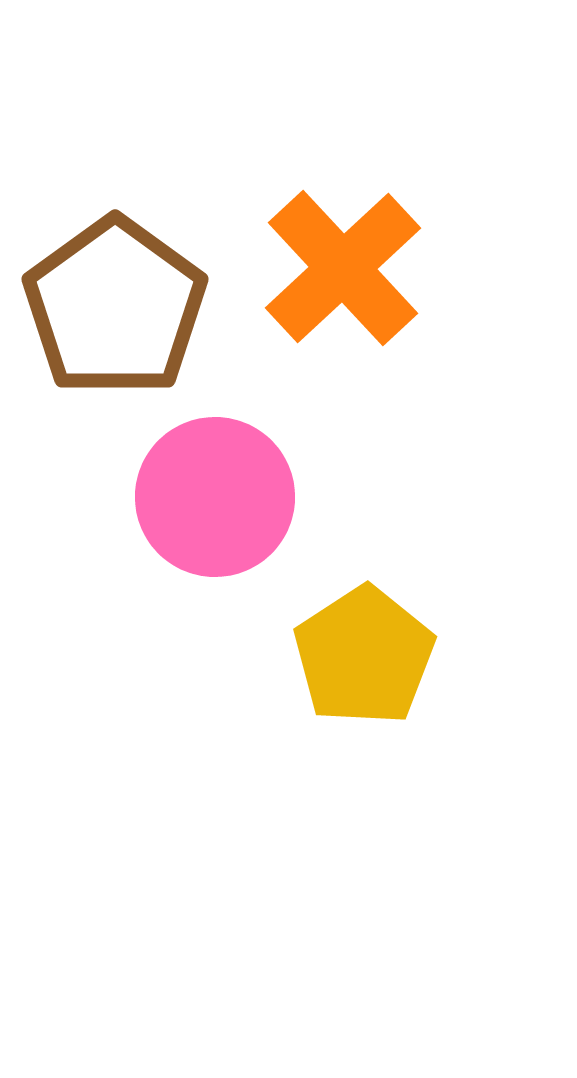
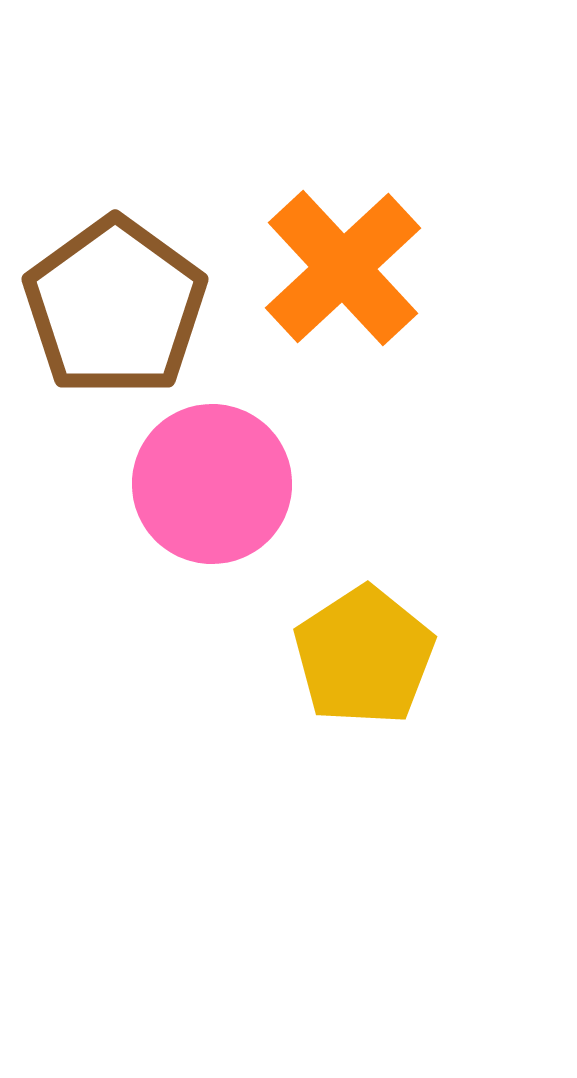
pink circle: moved 3 px left, 13 px up
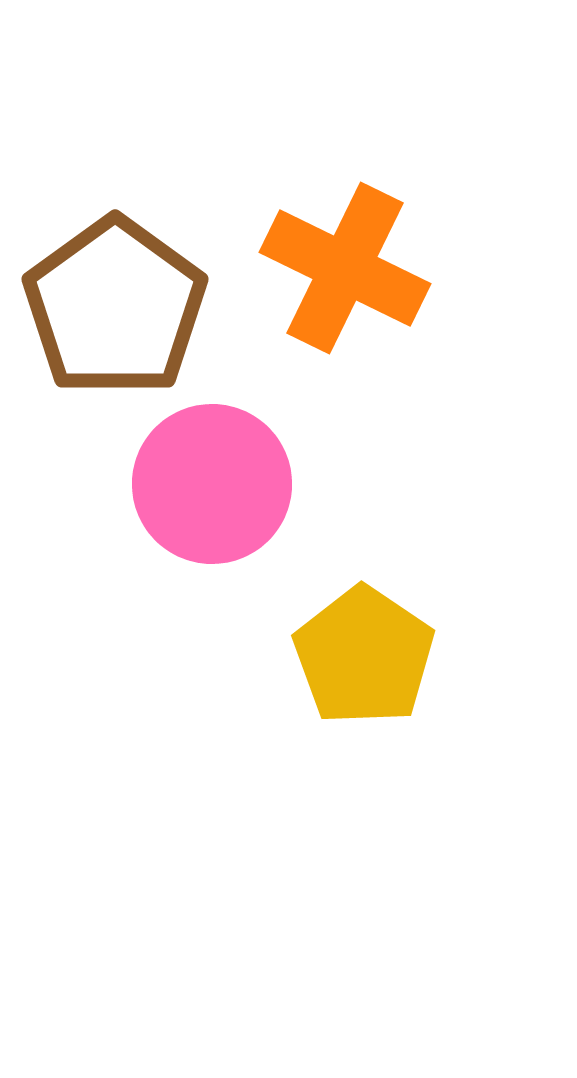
orange cross: moved 2 px right; rotated 21 degrees counterclockwise
yellow pentagon: rotated 5 degrees counterclockwise
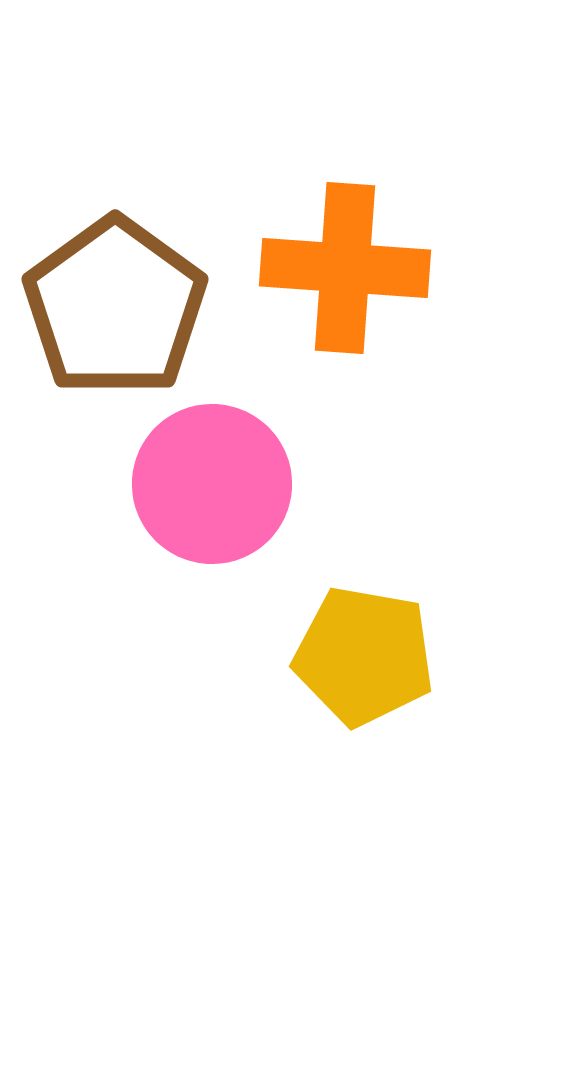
orange cross: rotated 22 degrees counterclockwise
yellow pentagon: rotated 24 degrees counterclockwise
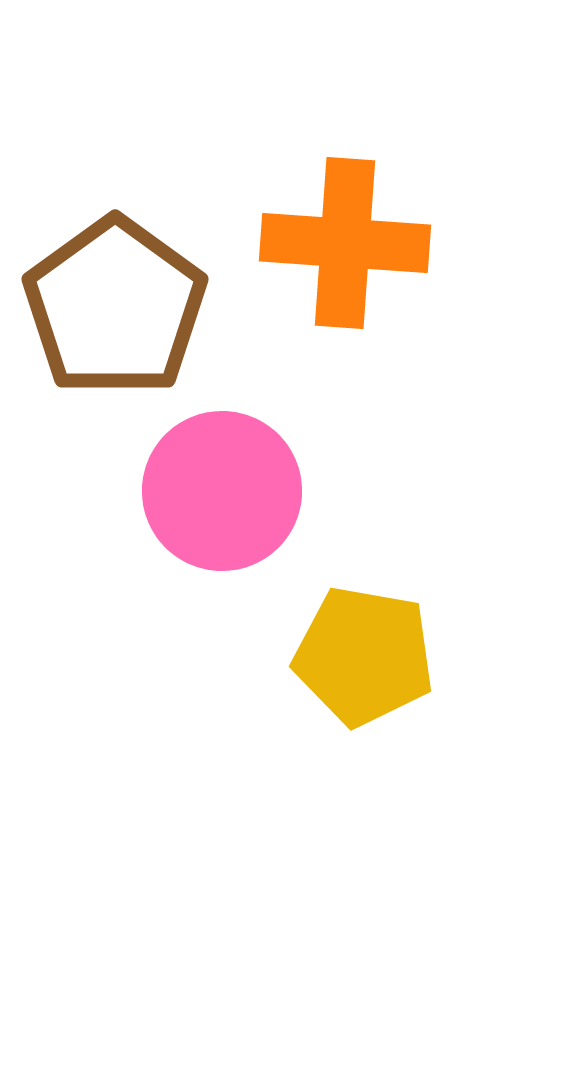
orange cross: moved 25 px up
pink circle: moved 10 px right, 7 px down
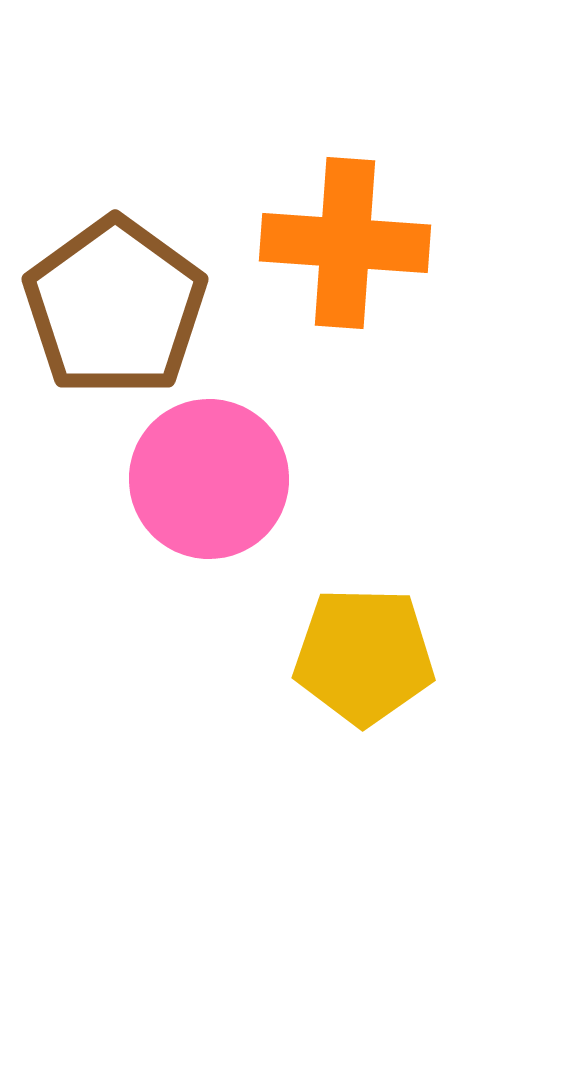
pink circle: moved 13 px left, 12 px up
yellow pentagon: rotated 9 degrees counterclockwise
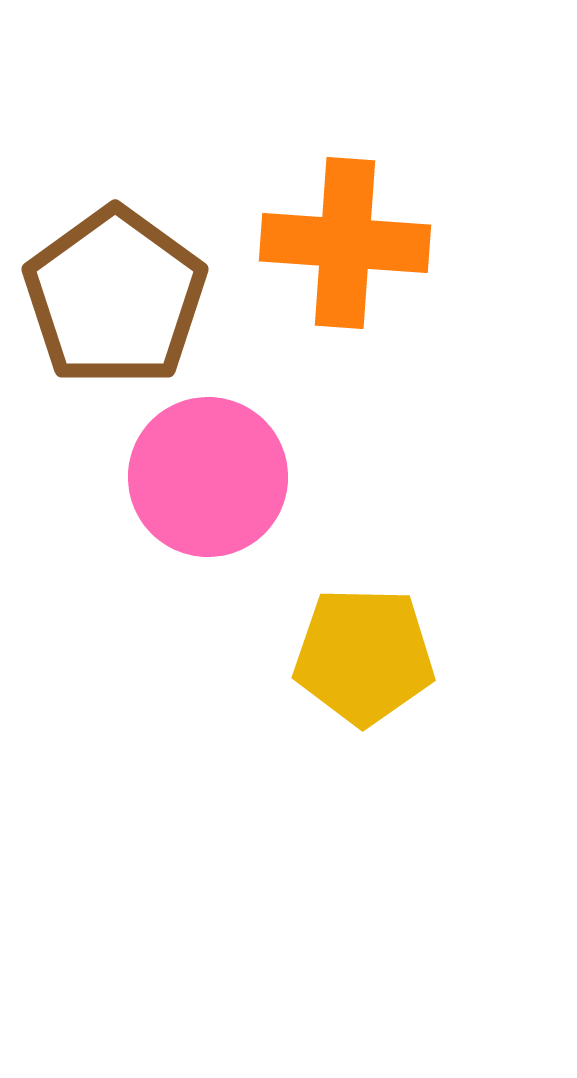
brown pentagon: moved 10 px up
pink circle: moved 1 px left, 2 px up
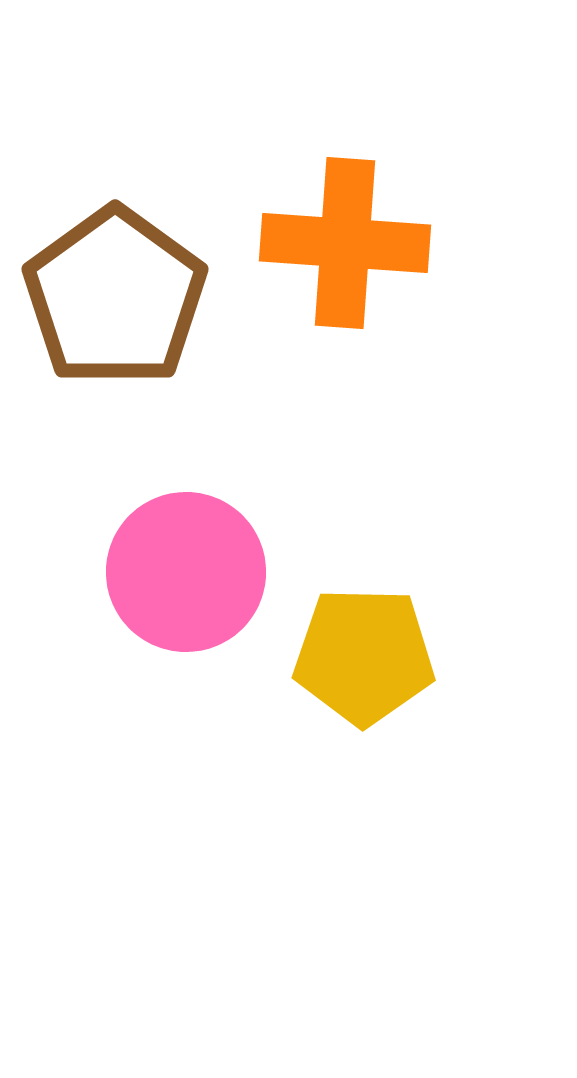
pink circle: moved 22 px left, 95 px down
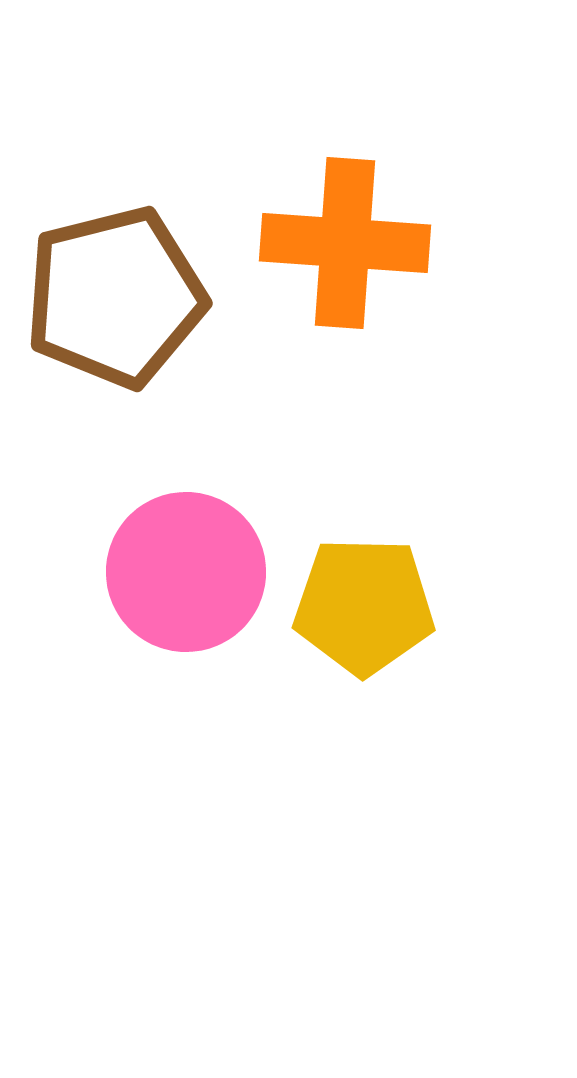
brown pentagon: rotated 22 degrees clockwise
yellow pentagon: moved 50 px up
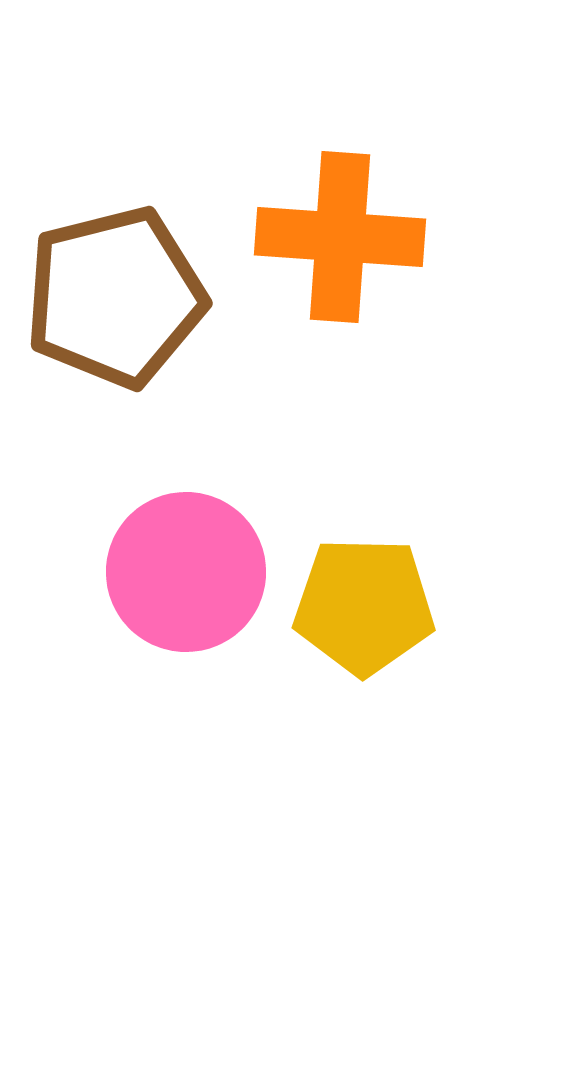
orange cross: moved 5 px left, 6 px up
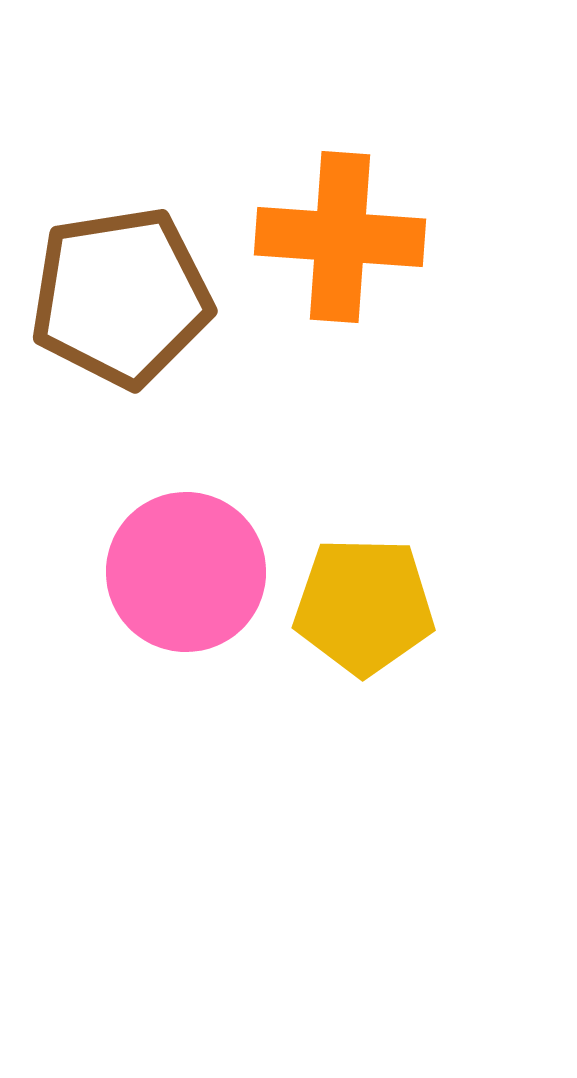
brown pentagon: moved 6 px right; rotated 5 degrees clockwise
